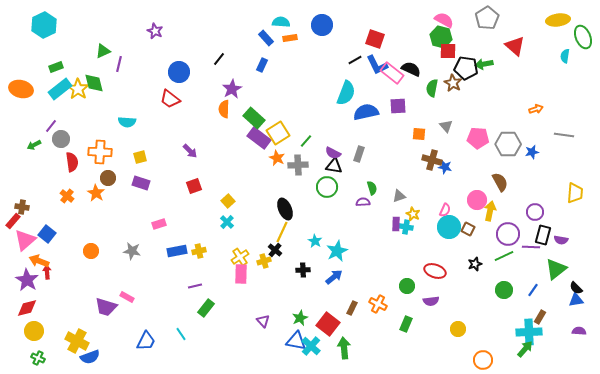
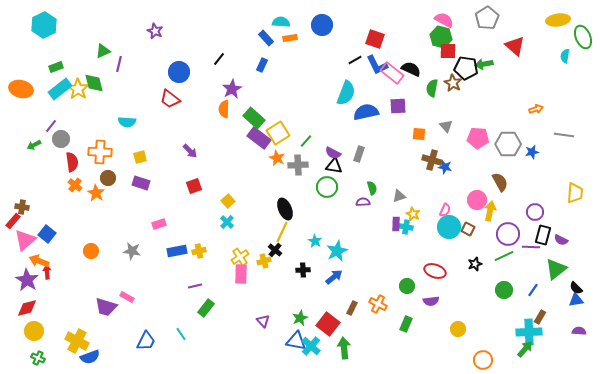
orange cross at (67, 196): moved 8 px right, 11 px up
purple semicircle at (561, 240): rotated 16 degrees clockwise
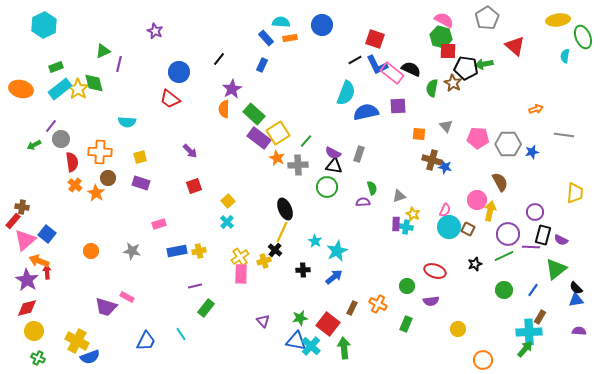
green rectangle at (254, 118): moved 4 px up
green star at (300, 318): rotated 14 degrees clockwise
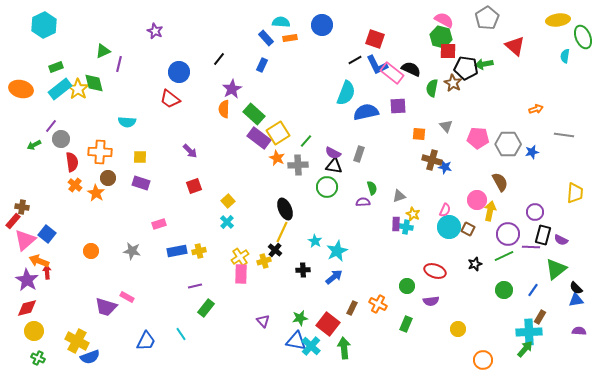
yellow square at (140, 157): rotated 16 degrees clockwise
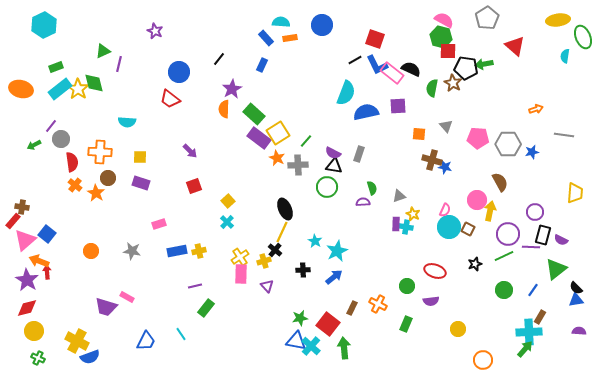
purple triangle at (263, 321): moved 4 px right, 35 px up
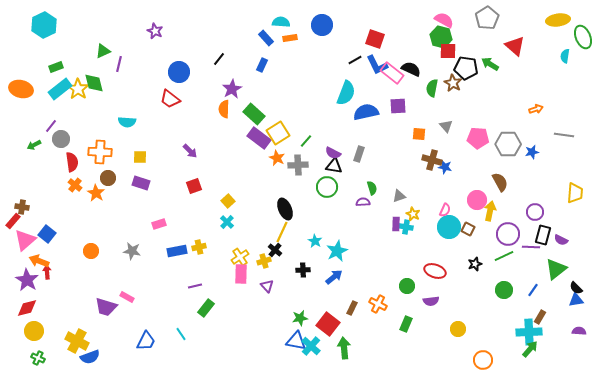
green arrow at (484, 64): moved 6 px right; rotated 42 degrees clockwise
yellow cross at (199, 251): moved 4 px up
green arrow at (525, 349): moved 5 px right
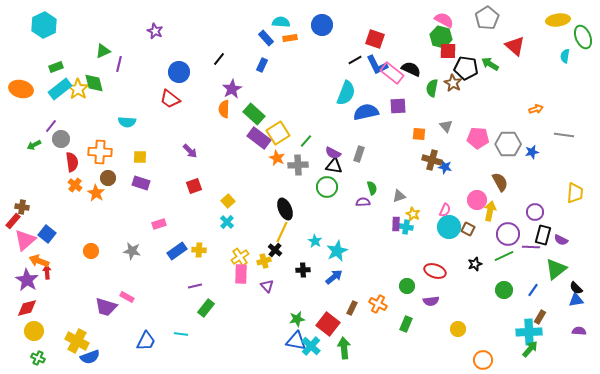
yellow cross at (199, 247): moved 3 px down; rotated 16 degrees clockwise
blue rectangle at (177, 251): rotated 24 degrees counterclockwise
green star at (300, 318): moved 3 px left, 1 px down
cyan line at (181, 334): rotated 48 degrees counterclockwise
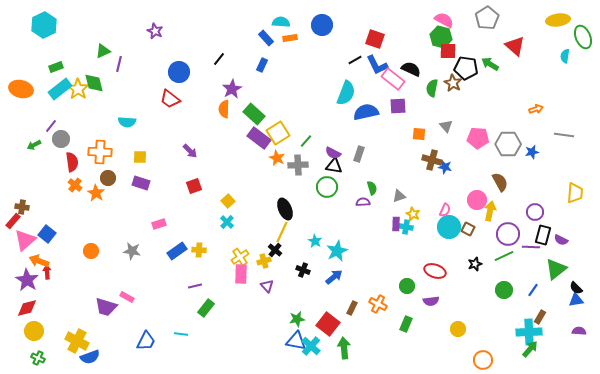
pink rectangle at (392, 73): moved 1 px right, 6 px down
black cross at (303, 270): rotated 24 degrees clockwise
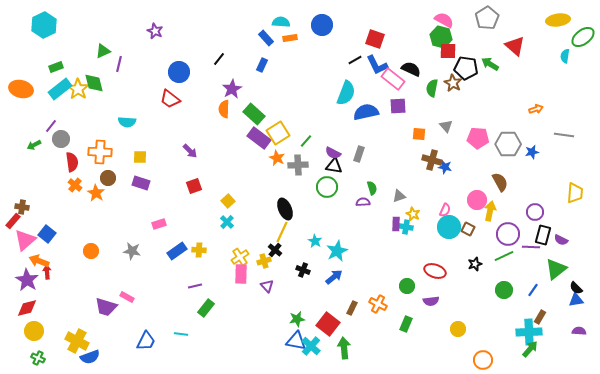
green ellipse at (583, 37): rotated 75 degrees clockwise
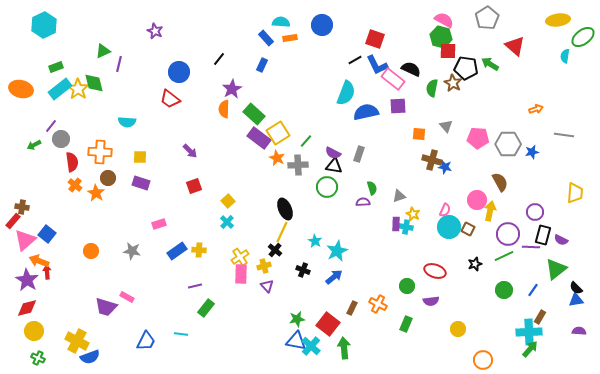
yellow cross at (264, 261): moved 5 px down
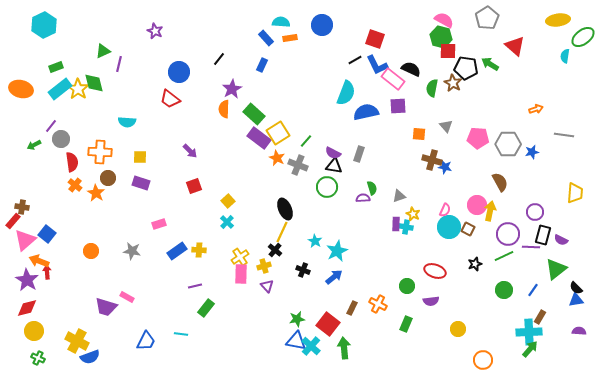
gray cross at (298, 165): rotated 24 degrees clockwise
pink circle at (477, 200): moved 5 px down
purple semicircle at (363, 202): moved 4 px up
